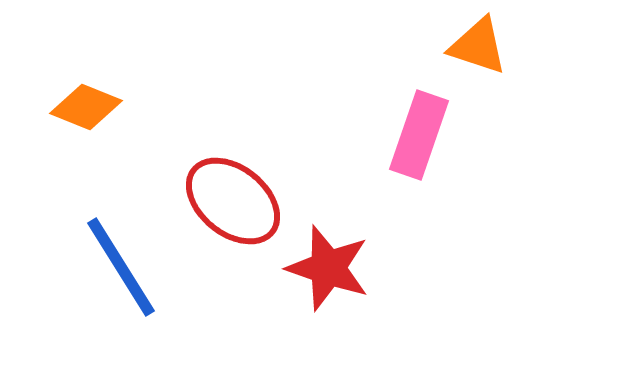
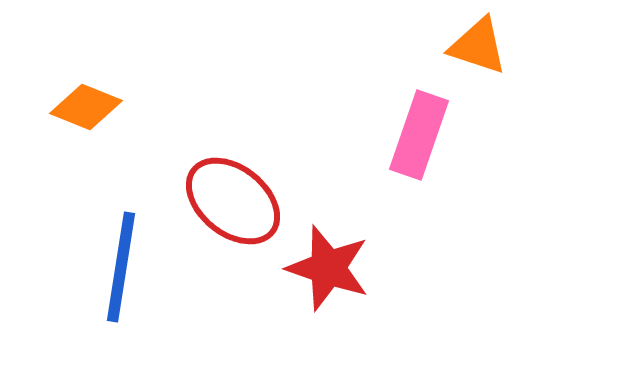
blue line: rotated 41 degrees clockwise
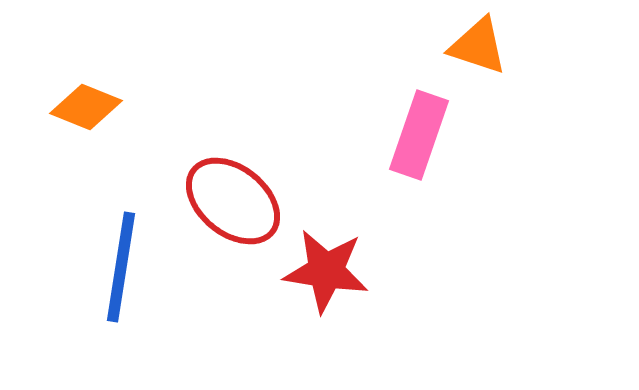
red star: moved 2 px left, 3 px down; rotated 10 degrees counterclockwise
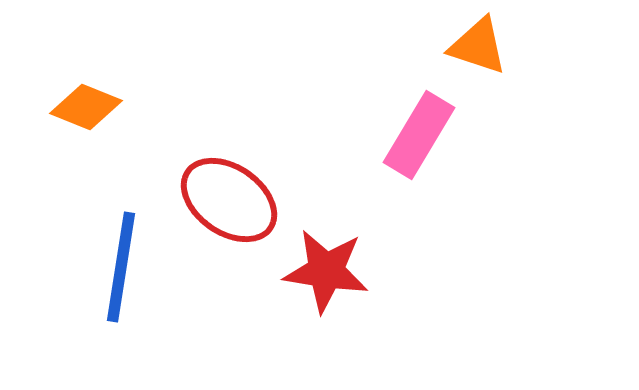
pink rectangle: rotated 12 degrees clockwise
red ellipse: moved 4 px left, 1 px up; rotated 4 degrees counterclockwise
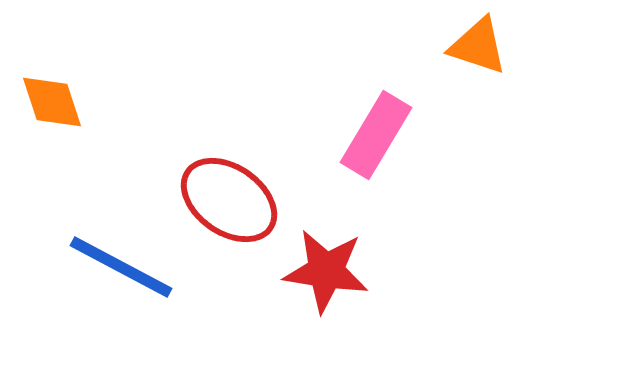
orange diamond: moved 34 px left, 5 px up; rotated 50 degrees clockwise
pink rectangle: moved 43 px left
blue line: rotated 71 degrees counterclockwise
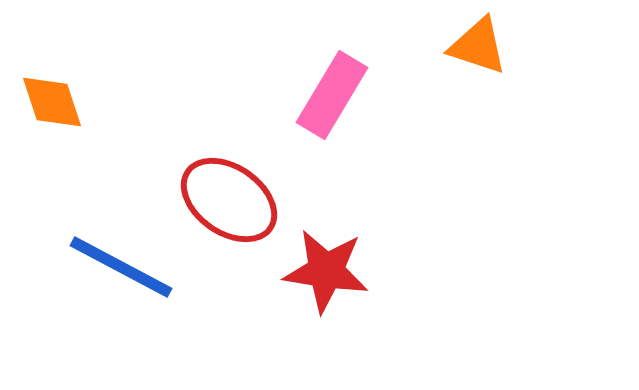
pink rectangle: moved 44 px left, 40 px up
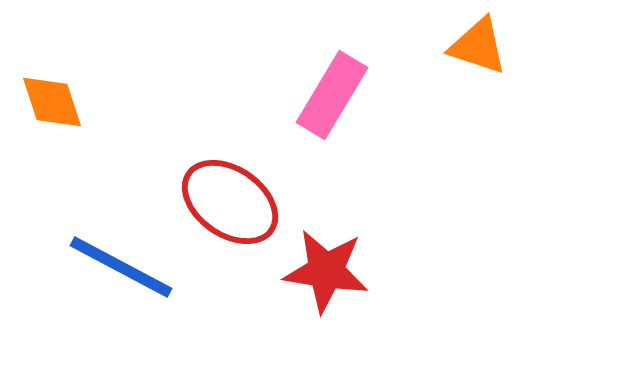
red ellipse: moved 1 px right, 2 px down
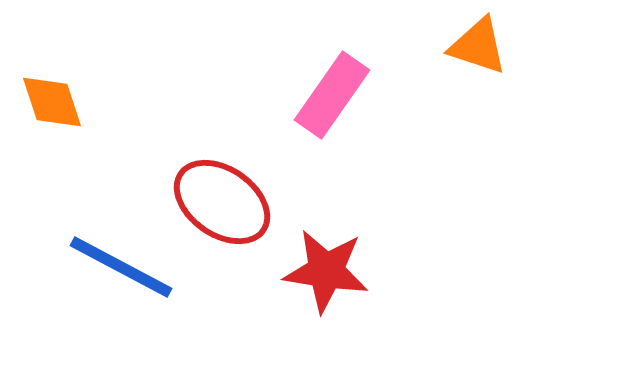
pink rectangle: rotated 4 degrees clockwise
red ellipse: moved 8 px left
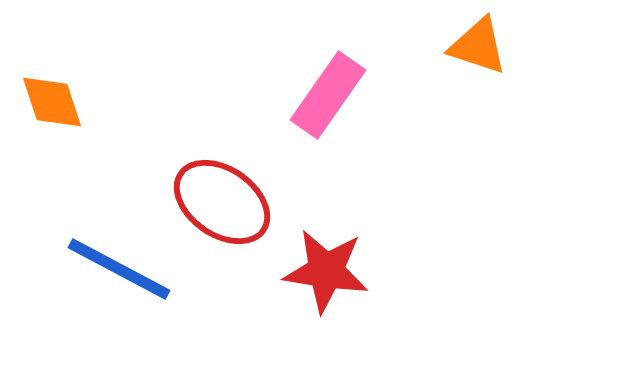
pink rectangle: moved 4 px left
blue line: moved 2 px left, 2 px down
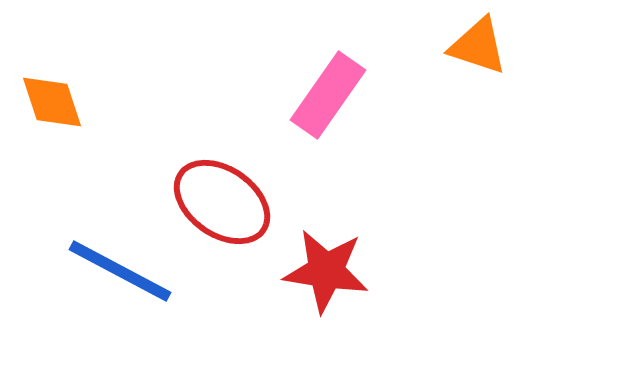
blue line: moved 1 px right, 2 px down
